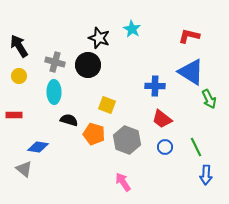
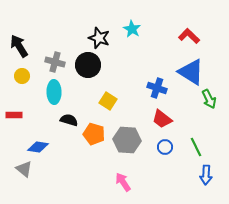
red L-shape: rotated 30 degrees clockwise
yellow circle: moved 3 px right
blue cross: moved 2 px right, 2 px down; rotated 18 degrees clockwise
yellow square: moved 1 px right, 4 px up; rotated 12 degrees clockwise
gray hexagon: rotated 16 degrees counterclockwise
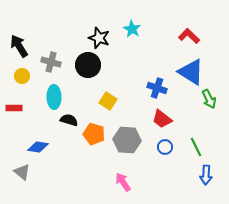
gray cross: moved 4 px left
cyan ellipse: moved 5 px down
red rectangle: moved 7 px up
gray triangle: moved 2 px left, 3 px down
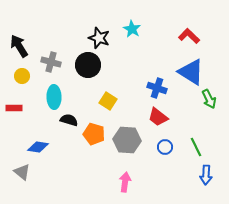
red trapezoid: moved 4 px left, 2 px up
pink arrow: moved 2 px right; rotated 42 degrees clockwise
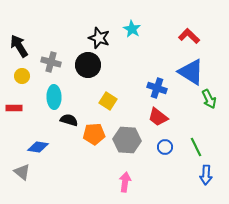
orange pentagon: rotated 20 degrees counterclockwise
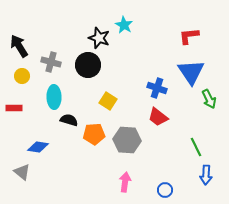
cyan star: moved 8 px left, 4 px up
red L-shape: rotated 50 degrees counterclockwise
blue triangle: rotated 24 degrees clockwise
blue circle: moved 43 px down
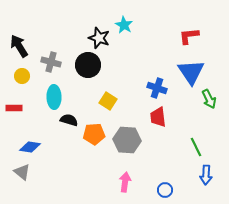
red trapezoid: rotated 45 degrees clockwise
blue diamond: moved 8 px left
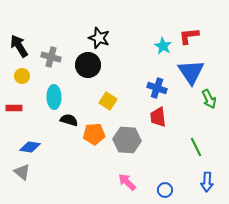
cyan star: moved 39 px right, 21 px down
gray cross: moved 5 px up
blue arrow: moved 1 px right, 7 px down
pink arrow: moved 2 px right; rotated 54 degrees counterclockwise
